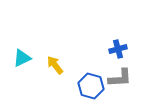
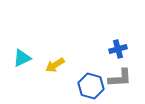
yellow arrow: rotated 84 degrees counterclockwise
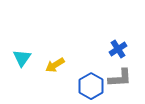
blue cross: rotated 18 degrees counterclockwise
cyan triangle: rotated 30 degrees counterclockwise
blue hexagon: rotated 15 degrees clockwise
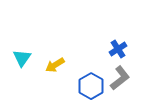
gray L-shape: rotated 35 degrees counterclockwise
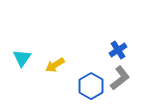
blue cross: moved 1 px down
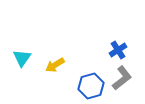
gray L-shape: moved 2 px right
blue hexagon: rotated 15 degrees clockwise
